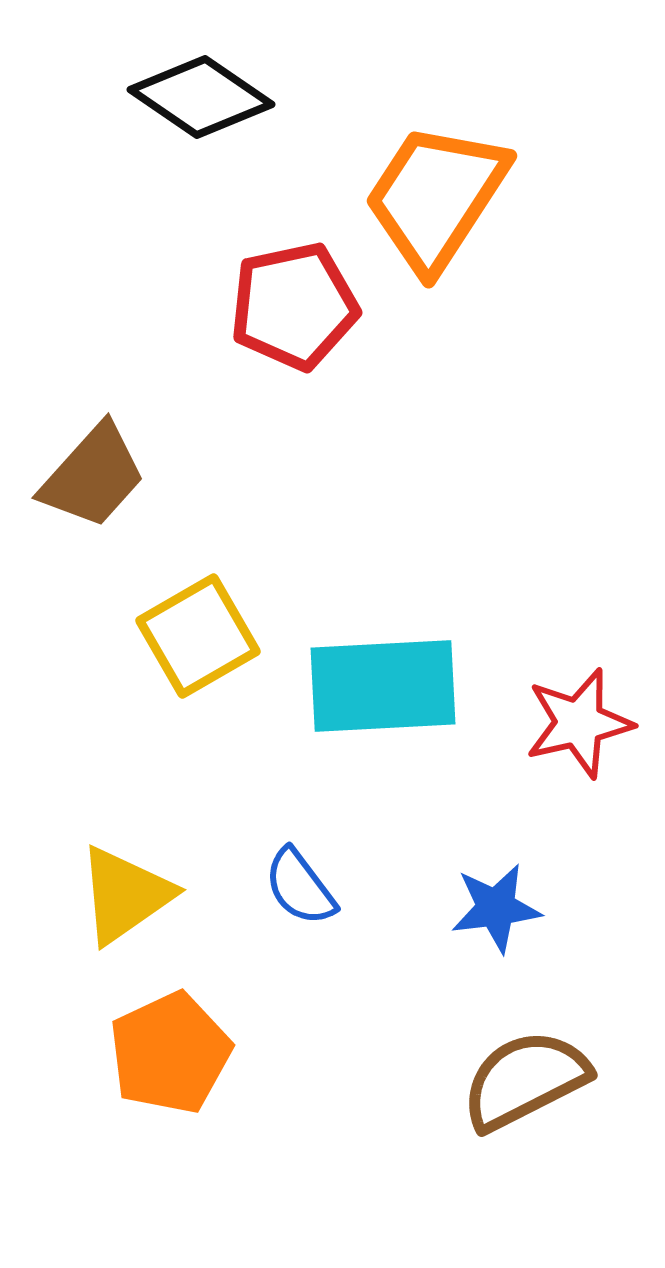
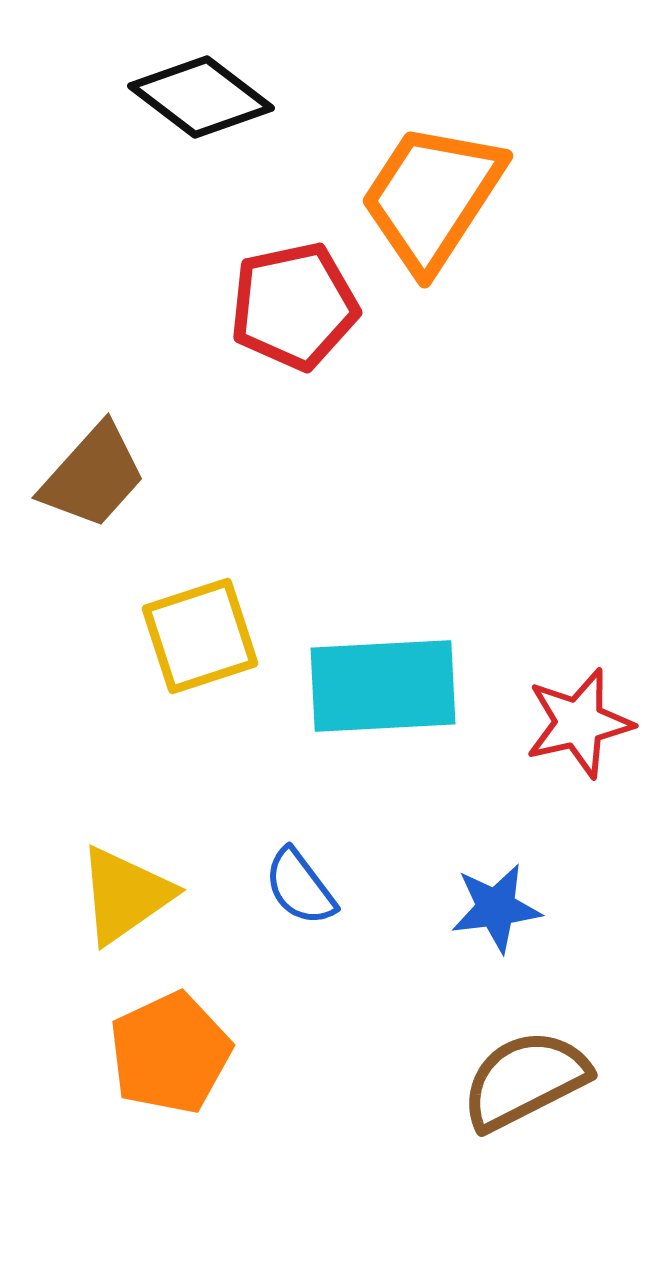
black diamond: rotated 3 degrees clockwise
orange trapezoid: moved 4 px left
yellow square: moved 2 px right; rotated 12 degrees clockwise
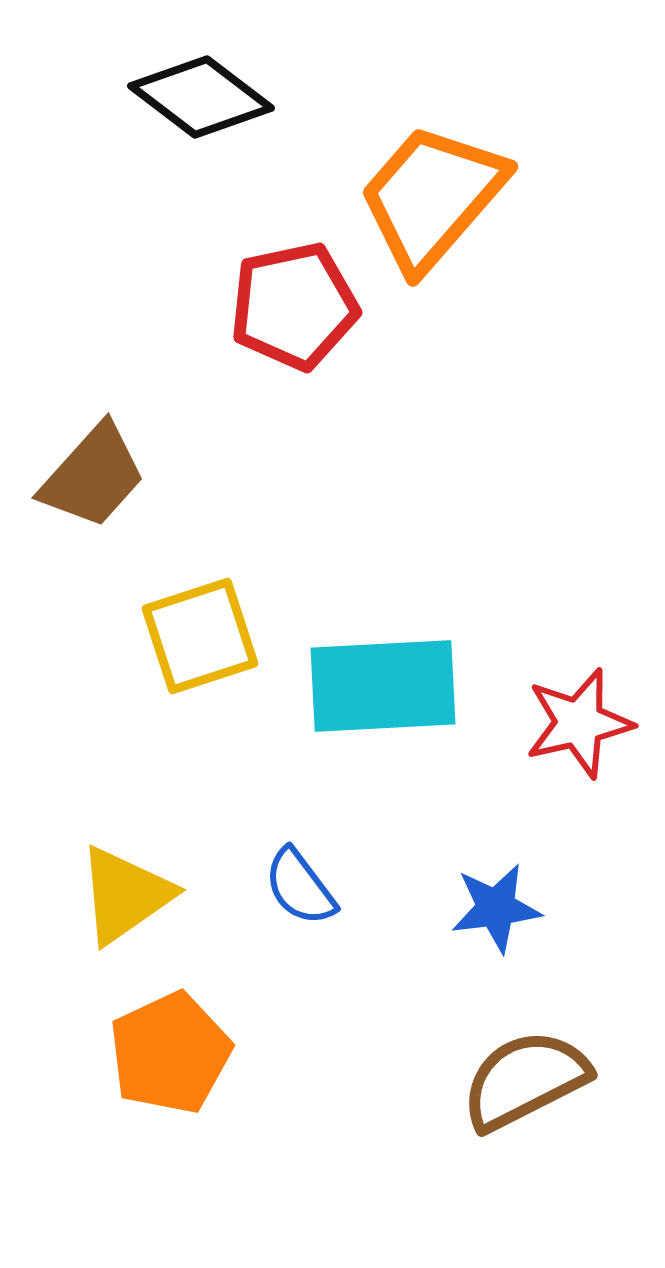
orange trapezoid: rotated 8 degrees clockwise
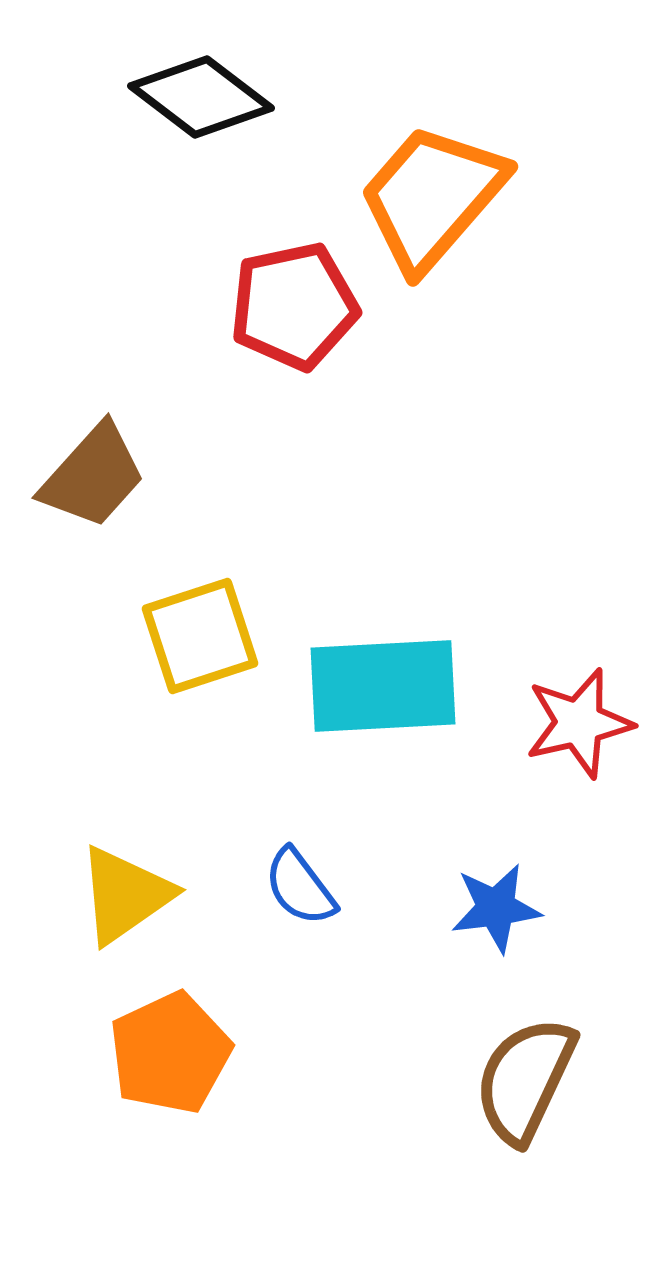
brown semicircle: rotated 38 degrees counterclockwise
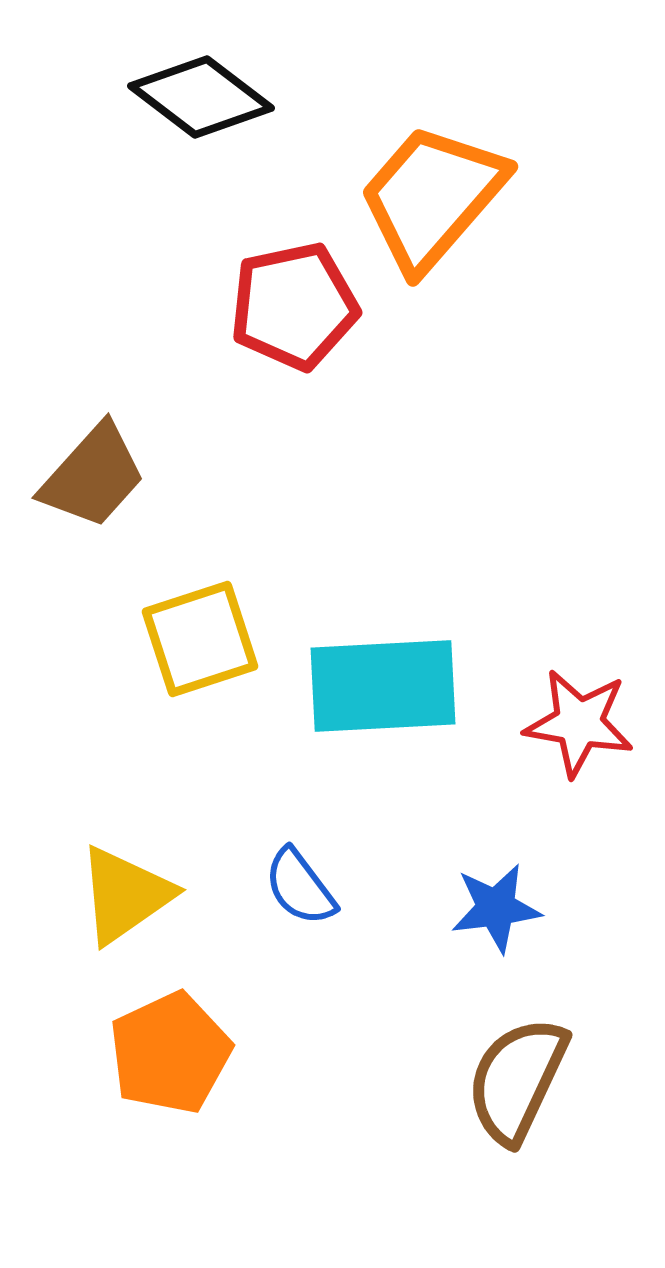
yellow square: moved 3 px down
red star: rotated 23 degrees clockwise
brown semicircle: moved 8 px left
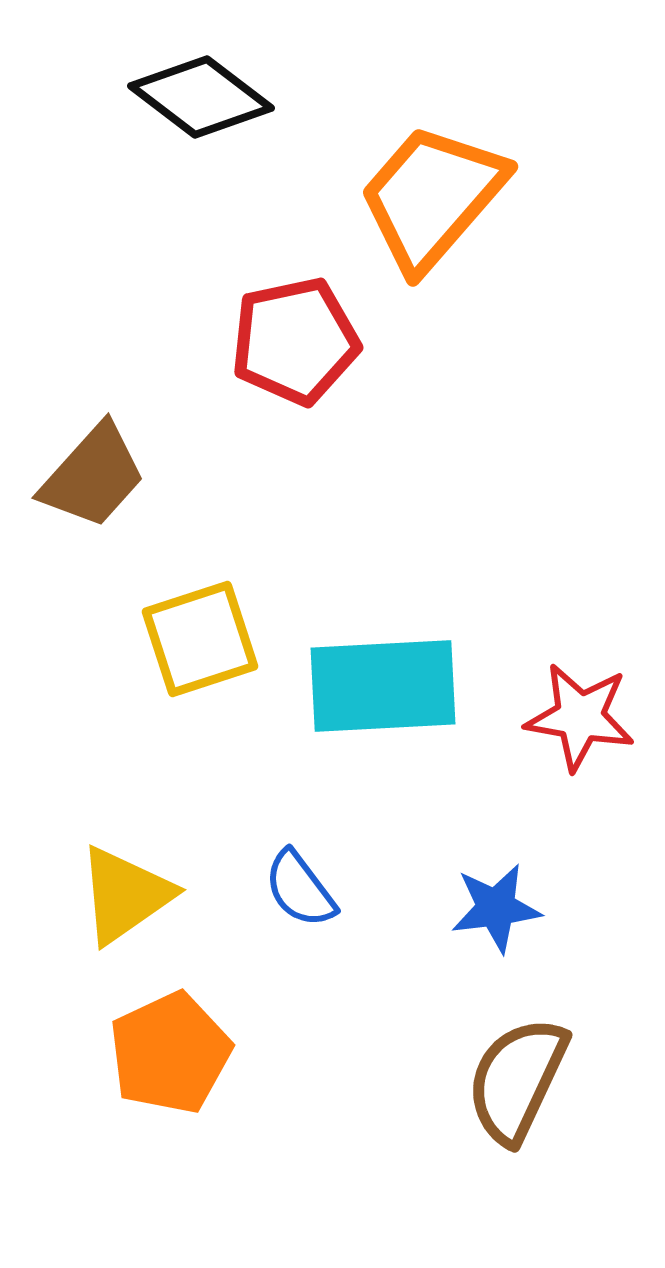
red pentagon: moved 1 px right, 35 px down
red star: moved 1 px right, 6 px up
blue semicircle: moved 2 px down
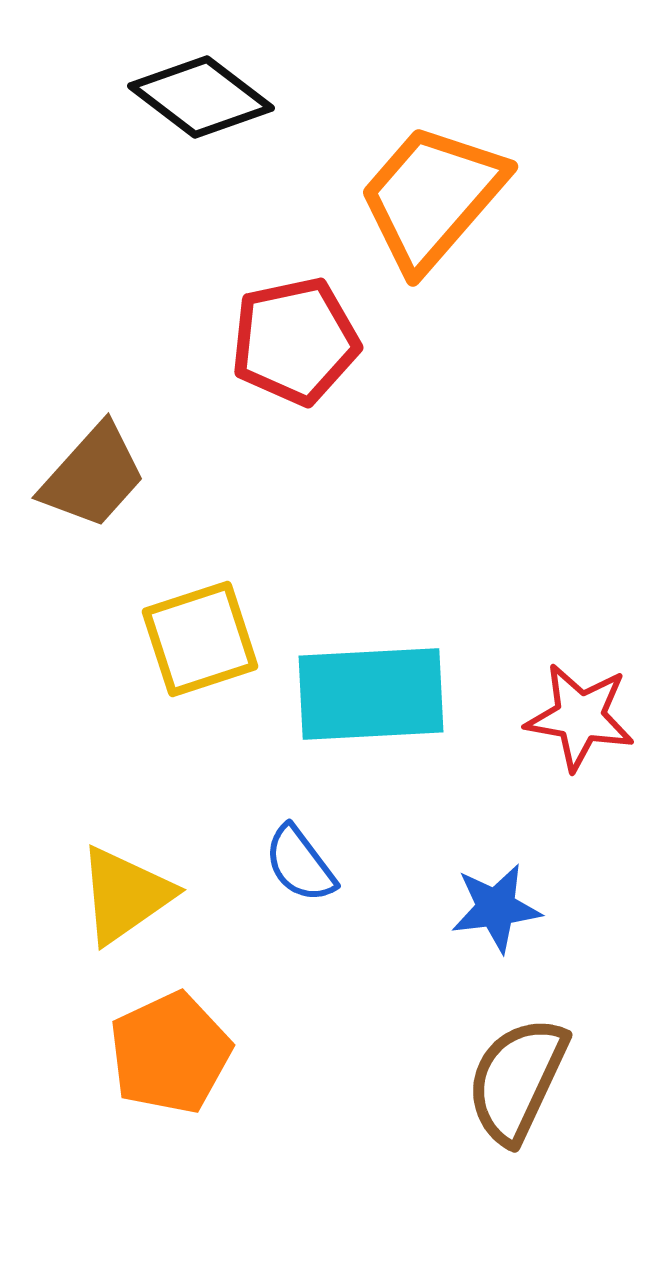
cyan rectangle: moved 12 px left, 8 px down
blue semicircle: moved 25 px up
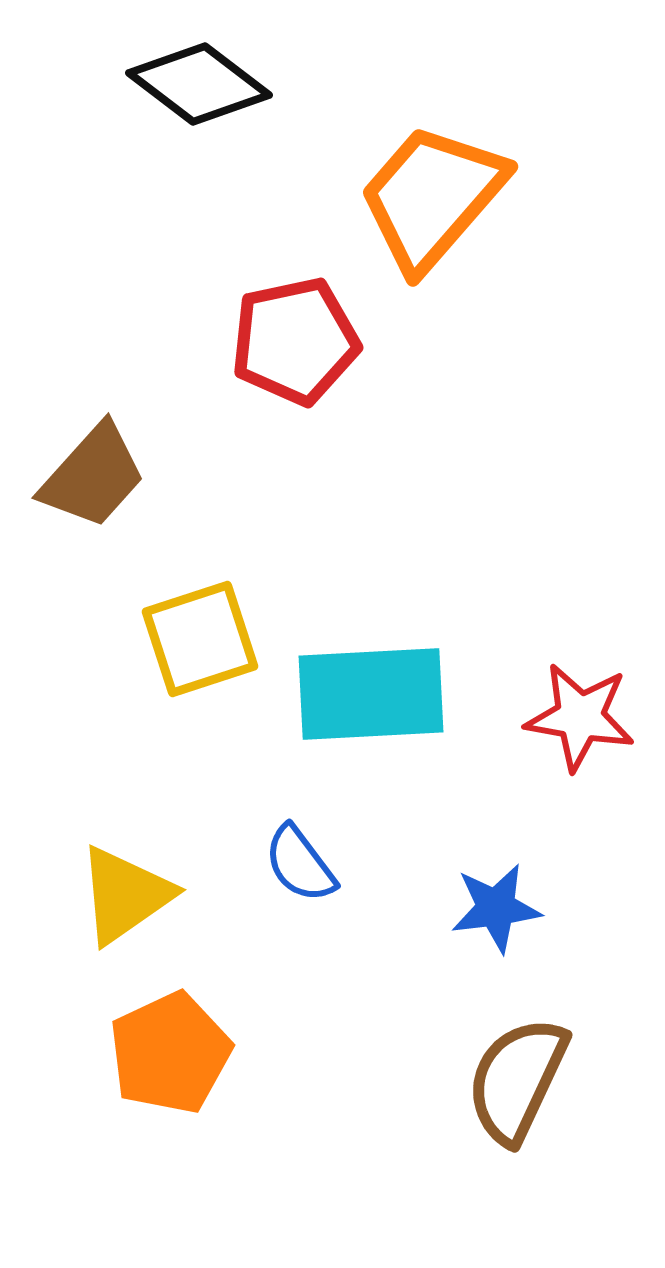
black diamond: moved 2 px left, 13 px up
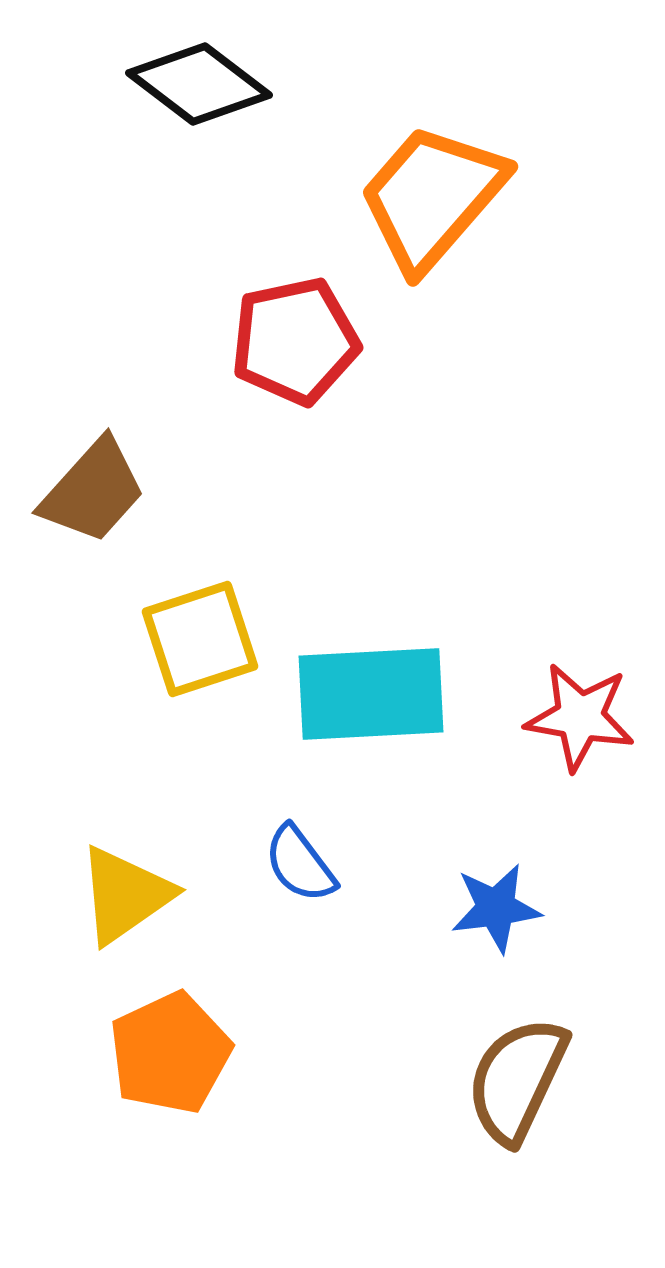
brown trapezoid: moved 15 px down
